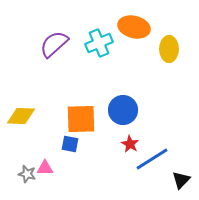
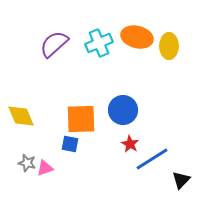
orange ellipse: moved 3 px right, 10 px down
yellow ellipse: moved 3 px up
yellow diamond: rotated 64 degrees clockwise
pink triangle: rotated 18 degrees counterclockwise
gray star: moved 11 px up
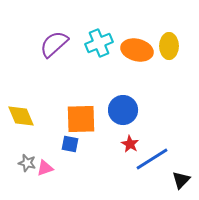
orange ellipse: moved 13 px down
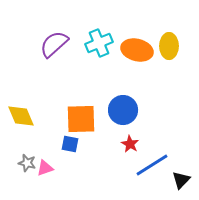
blue line: moved 6 px down
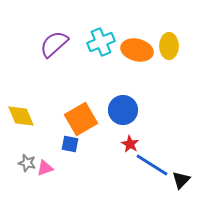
cyan cross: moved 2 px right, 1 px up
orange square: rotated 28 degrees counterclockwise
blue line: rotated 64 degrees clockwise
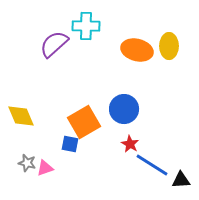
cyan cross: moved 15 px left, 16 px up; rotated 24 degrees clockwise
blue circle: moved 1 px right, 1 px up
orange square: moved 3 px right, 3 px down
black triangle: rotated 42 degrees clockwise
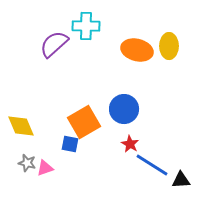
yellow diamond: moved 10 px down
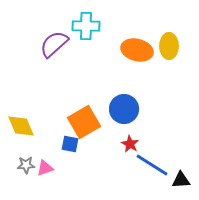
gray star: moved 1 px left, 2 px down; rotated 18 degrees counterclockwise
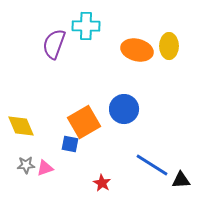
purple semicircle: rotated 28 degrees counterclockwise
red star: moved 28 px left, 39 px down
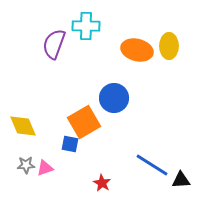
blue circle: moved 10 px left, 11 px up
yellow diamond: moved 2 px right
